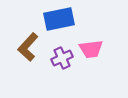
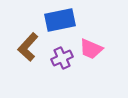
blue rectangle: moved 1 px right, 1 px down
pink trapezoid: rotated 30 degrees clockwise
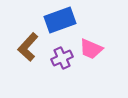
blue rectangle: rotated 8 degrees counterclockwise
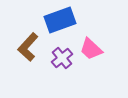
pink trapezoid: rotated 20 degrees clockwise
purple cross: rotated 15 degrees counterclockwise
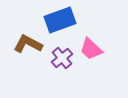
brown L-shape: moved 3 px up; rotated 76 degrees clockwise
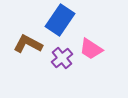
blue rectangle: rotated 36 degrees counterclockwise
pink trapezoid: rotated 10 degrees counterclockwise
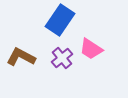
brown L-shape: moved 7 px left, 13 px down
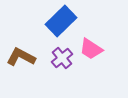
blue rectangle: moved 1 px right, 1 px down; rotated 12 degrees clockwise
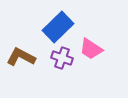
blue rectangle: moved 3 px left, 6 px down
purple cross: rotated 30 degrees counterclockwise
